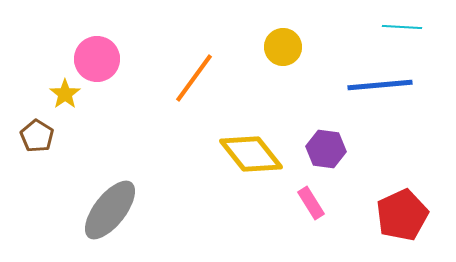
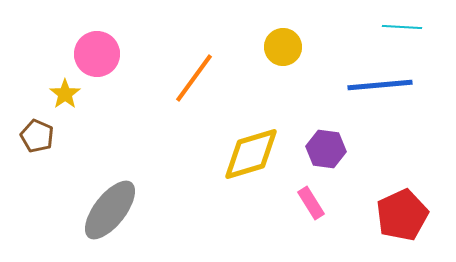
pink circle: moved 5 px up
brown pentagon: rotated 8 degrees counterclockwise
yellow diamond: rotated 68 degrees counterclockwise
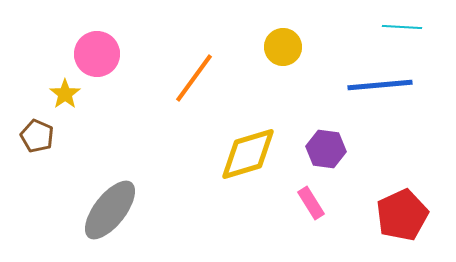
yellow diamond: moved 3 px left
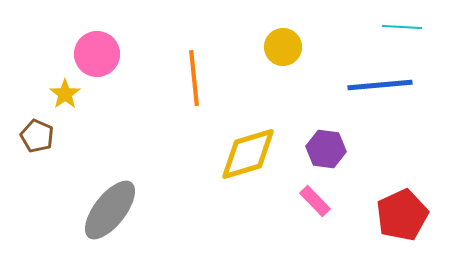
orange line: rotated 42 degrees counterclockwise
pink rectangle: moved 4 px right, 2 px up; rotated 12 degrees counterclockwise
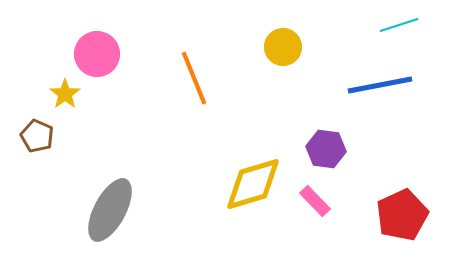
cyan line: moved 3 px left, 2 px up; rotated 21 degrees counterclockwise
orange line: rotated 16 degrees counterclockwise
blue line: rotated 6 degrees counterclockwise
yellow diamond: moved 5 px right, 30 px down
gray ellipse: rotated 10 degrees counterclockwise
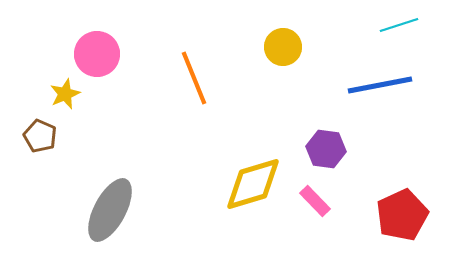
yellow star: rotated 12 degrees clockwise
brown pentagon: moved 3 px right
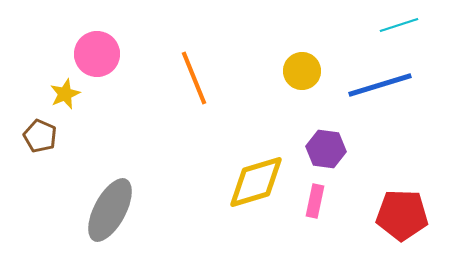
yellow circle: moved 19 px right, 24 px down
blue line: rotated 6 degrees counterclockwise
yellow diamond: moved 3 px right, 2 px up
pink rectangle: rotated 56 degrees clockwise
red pentagon: rotated 27 degrees clockwise
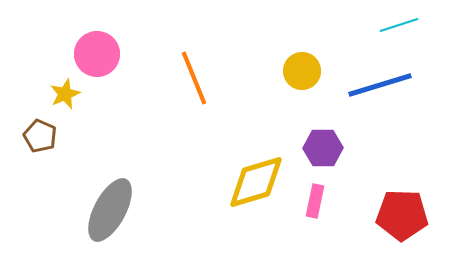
purple hexagon: moved 3 px left, 1 px up; rotated 9 degrees counterclockwise
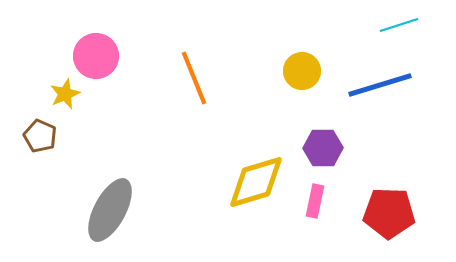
pink circle: moved 1 px left, 2 px down
red pentagon: moved 13 px left, 2 px up
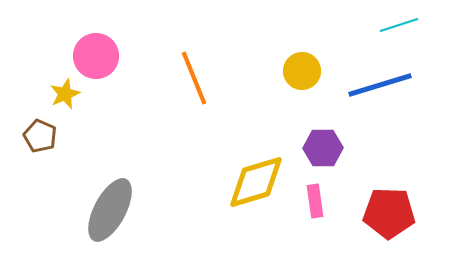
pink rectangle: rotated 20 degrees counterclockwise
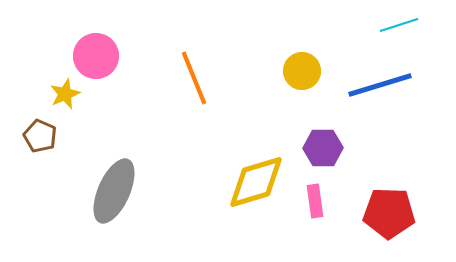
gray ellipse: moved 4 px right, 19 px up; rotated 4 degrees counterclockwise
